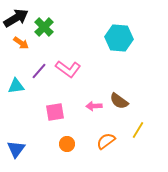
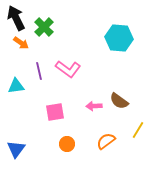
black arrow: rotated 85 degrees counterclockwise
purple line: rotated 54 degrees counterclockwise
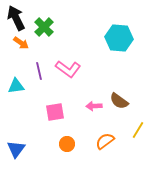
orange semicircle: moved 1 px left
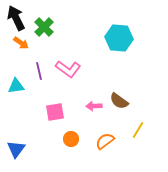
orange circle: moved 4 px right, 5 px up
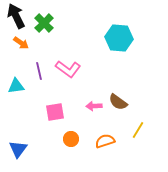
black arrow: moved 2 px up
green cross: moved 4 px up
brown semicircle: moved 1 px left, 1 px down
orange semicircle: rotated 18 degrees clockwise
blue triangle: moved 2 px right
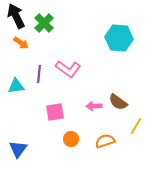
purple line: moved 3 px down; rotated 18 degrees clockwise
yellow line: moved 2 px left, 4 px up
